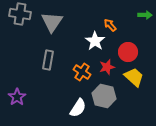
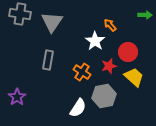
red star: moved 2 px right, 1 px up
gray hexagon: rotated 25 degrees counterclockwise
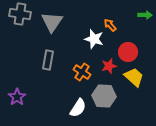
white star: moved 1 px left, 2 px up; rotated 18 degrees counterclockwise
gray hexagon: rotated 15 degrees clockwise
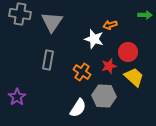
orange arrow: rotated 64 degrees counterclockwise
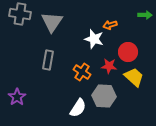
red star: rotated 21 degrees clockwise
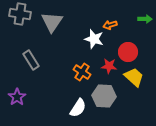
green arrow: moved 4 px down
gray rectangle: moved 17 px left; rotated 42 degrees counterclockwise
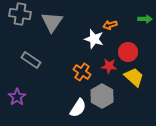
gray rectangle: rotated 24 degrees counterclockwise
gray hexagon: moved 2 px left; rotated 25 degrees clockwise
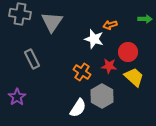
gray rectangle: moved 1 px right, 1 px up; rotated 30 degrees clockwise
